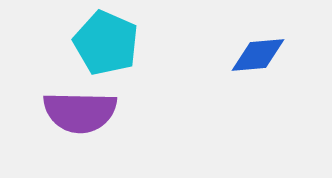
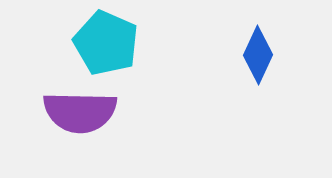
blue diamond: rotated 60 degrees counterclockwise
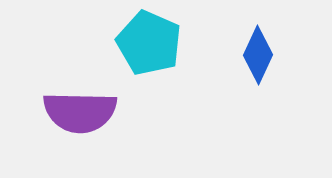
cyan pentagon: moved 43 px right
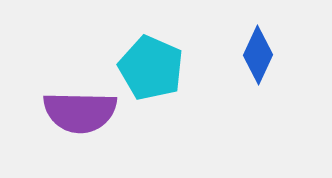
cyan pentagon: moved 2 px right, 25 px down
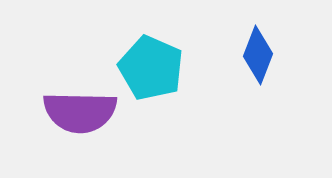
blue diamond: rotated 4 degrees counterclockwise
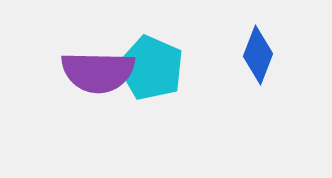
purple semicircle: moved 18 px right, 40 px up
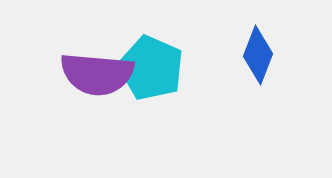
purple semicircle: moved 1 px left, 2 px down; rotated 4 degrees clockwise
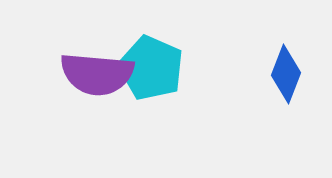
blue diamond: moved 28 px right, 19 px down
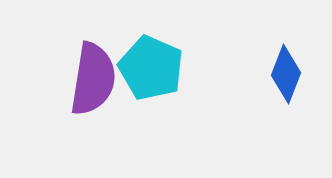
purple semicircle: moved 4 px left, 5 px down; rotated 86 degrees counterclockwise
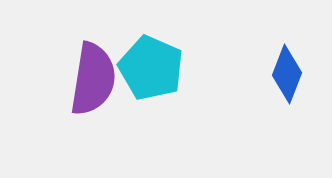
blue diamond: moved 1 px right
